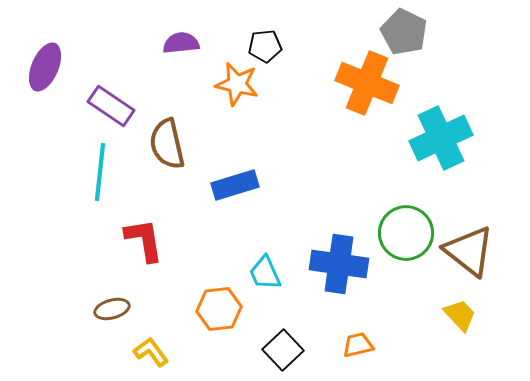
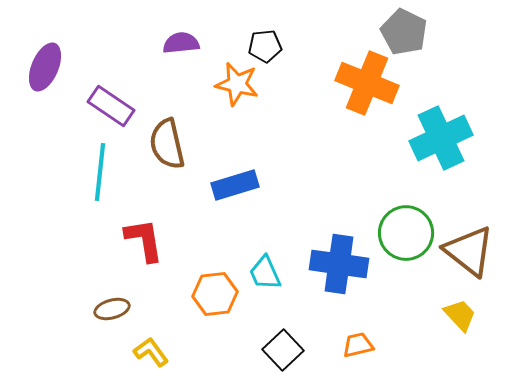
orange hexagon: moved 4 px left, 15 px up
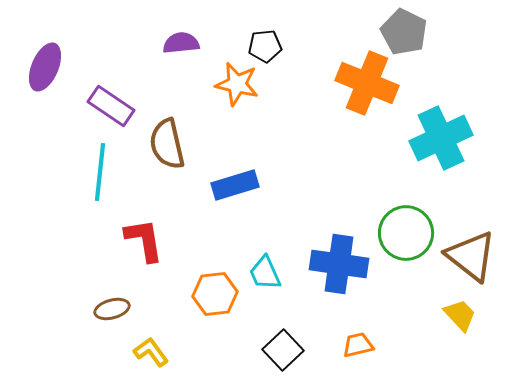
brown triangle: moved 2 px right, 5 px down
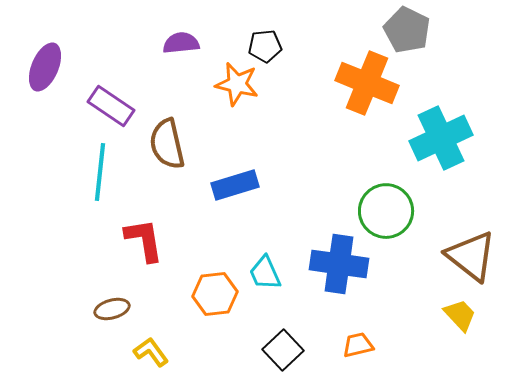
gray pentagon: moved 3 px right, 2 px up
green circle: moved 20 px left, 22 px up
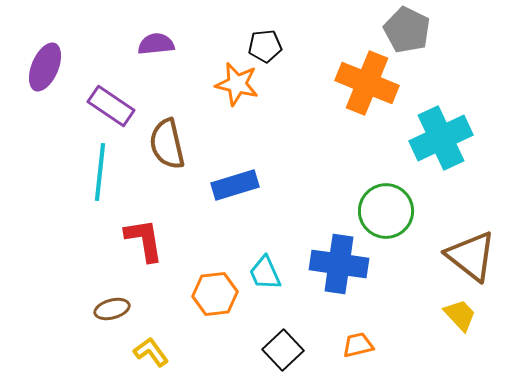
purple semicircle: moved 25 px left, 1 px down
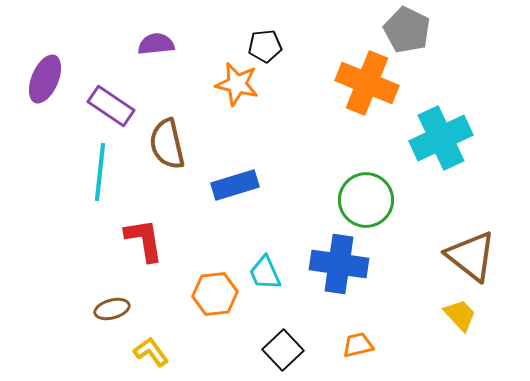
purple ellipse: moved 12 px down
green circle: moved 20 px left, 11 px up
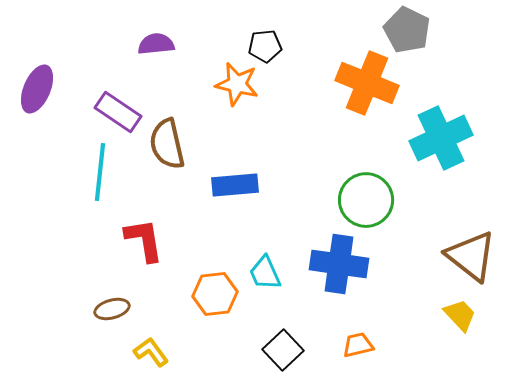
purple ellipse: moved 8 px left, 10 px down
purple rectangle: moved 7 px right, 6 px down
blue rectangle: rotated 12 degrees clockwise
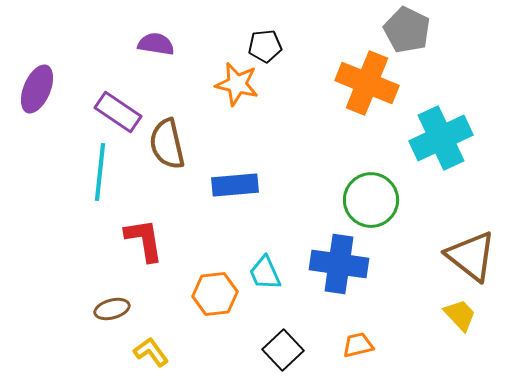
purple semicircle: rotated 15 degrees clockwise
green circle: moved 5 px right
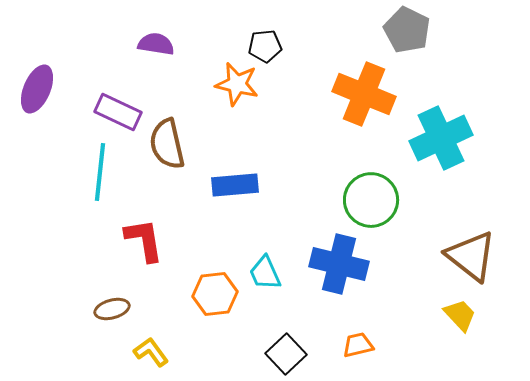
orange cross: moved 3 px left, 11 px down
purple rectangle: rotated 9 degrees counterclockwise
blue cross: rotated 6 degrees clockwise
black square: moved 3 px right, 4 px down
